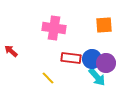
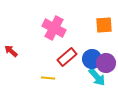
pink cross: rotated 20 degrees clockwise
red rectangle: moved 4 px left, 1 px up; rotated 48 degrees counterclockwise
yellow line: rotated 40 degrees counterclockwise
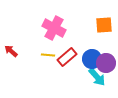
yellow line: moved 23 px up
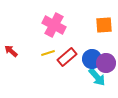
pink cross: moved 3 px up
yellow line: moved 2 px up; rotated 24 degrees counterclockwise
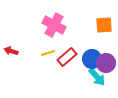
red arrow: rotated 24 degrees counterclockwise
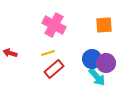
red arrow: moved 1 px left, 2 px down
red rectangle: moved 13 px left, 12 px down
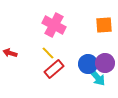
yellow line: rotated 64 degrees clockwise
blue circle: moved 4 px left, 5 px down
purple circle: moved 1 px left
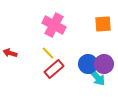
orange square: moved 1 px left, 1 px up
purple circle: moved 1 px left, 1 px down
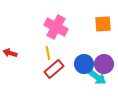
pink cross: moved 2 px right, 2 px down
yellow line: rotated 32 degrees clockwise
blue circle: moved 4 px left
cyan arrow: rotated 12 degrees counterclockwise
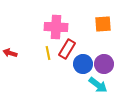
pink cross: rotated 25 degrees counterclockwise
blue circle: moved 1 px left
red rectangle: moved 13 px right, 20 px up; rotated 18 degrees counterclockwise
cyan arrow: moved 1 px right, 8 px down
